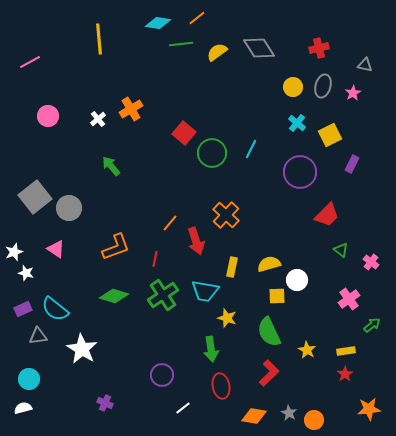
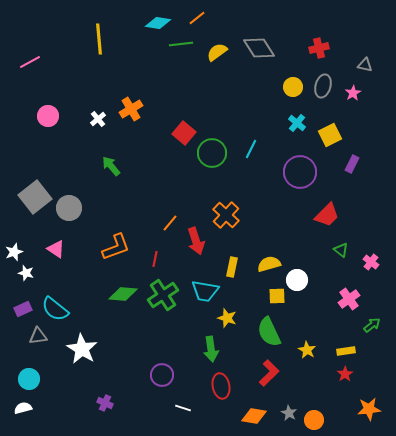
green diamond at (114, 296): moved 9 px right, 2 px up; rotated 12 degrees counterclockwise
white line at (183, 408): rotated 56 degrees clockwise
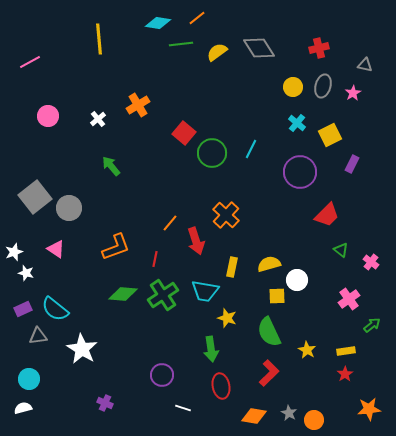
orange cross at (131, 109): moved 7 px right, 4 px up
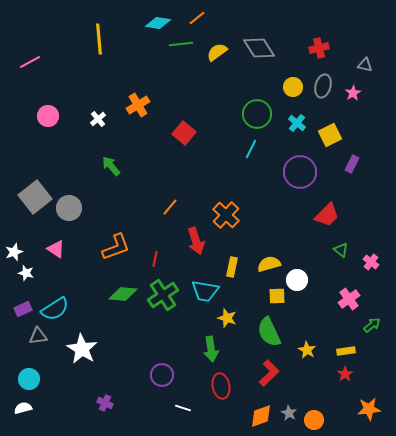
green circle at (212, 153): moved 45 px right, 39 px up
orange line at (170, 223): moved 16 px up
cyan semicircle at (55, 309): rotated 72 degrees counterclockwise
orange diamond at (254, 416): moved 7 px right; rotated 30 degrees counterclockwise
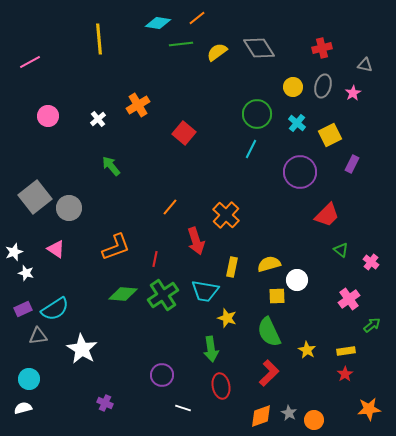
red cross at (319, 48): moved 3 px right
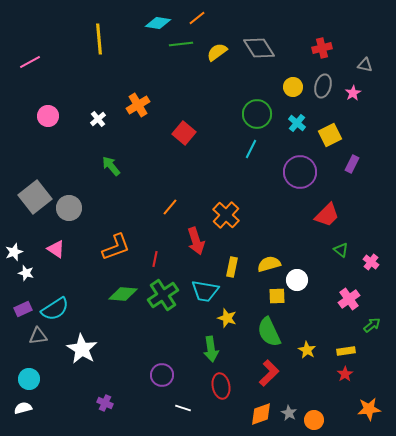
orange diamond at (261, 416): moved 2 px up
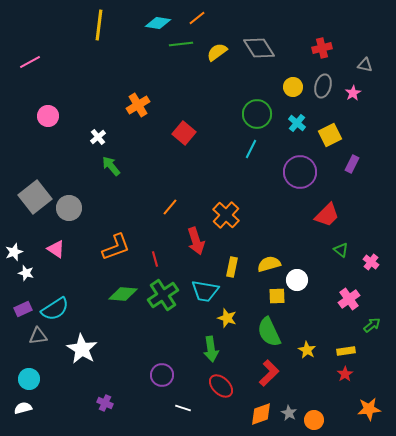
yellow line at (99, 39): moved 14 px up; rotated 12 degrees clockwise
white cross at (98, 119): moved 18 px down
red line at (155, 259): rotated 28 degrees counterclockwise
red ellipse at (221, 386): rotated 35 degrees counterclockwise
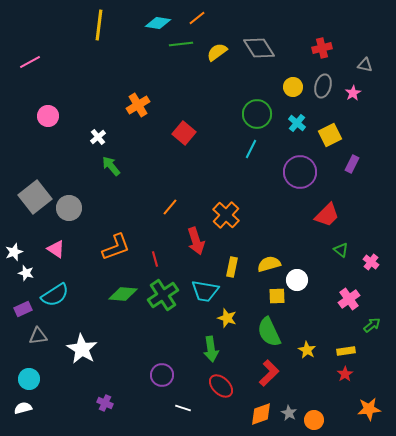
cyan semicircle at (55, 309): moved 14 px up
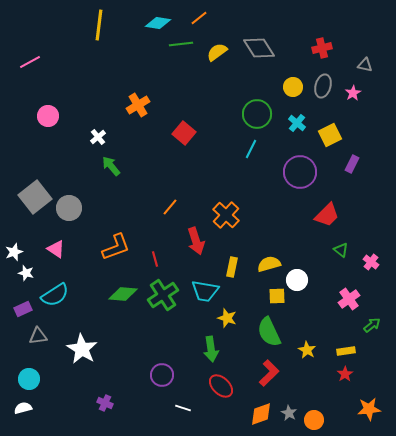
orange line at (197, 18): moved 2 px right
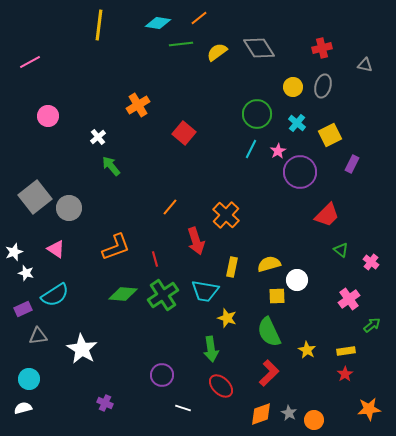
pink star at (353, 93): moved 75 px left, 58 px down
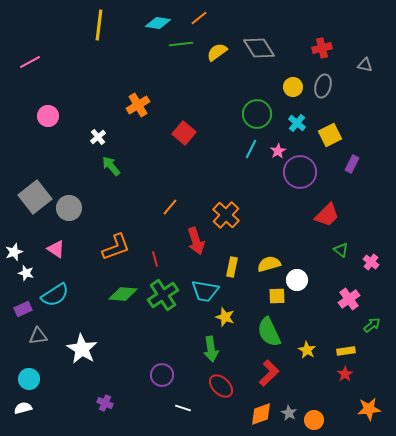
yellow star at (227, 318): moved 2 px left, 1 px up
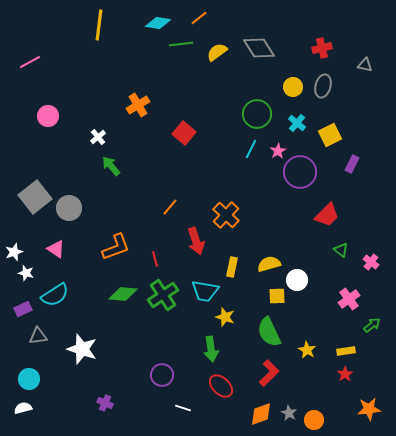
white star at (82, 349): rotated 12 degrees counterclockwise
